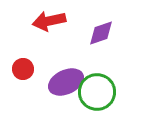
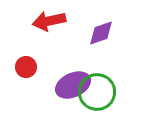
red circle: moved 3 px right, 2 px up
purple ellipse: moved 7 px right, 3 px down
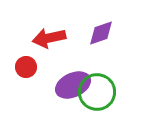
red arrow: moved 17 px down
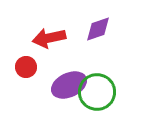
purple diamond: moved 3 px left, 4 px up
purple ellipse: moved 4 px left
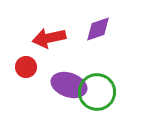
purple ellipse: rotated 44 degrees clockwise
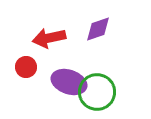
purple ellipse: moved 3 px up
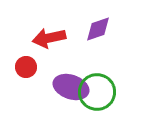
purple ellipse: moved 2 px right, 5 px down
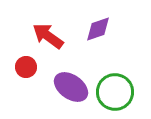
red arrow: moved 1 px left, 2 px up; rotated 48 degrees clockwise
purple ellipse: rotated 16 degrees clockwise
green circle: moved 18 px right
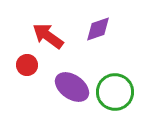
red circle: moved 1 px right, 2 px up
purple ellipse: moved 1 px right
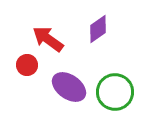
purple diamond: rotated 16 degrees counterclockwise
red arrow: moved 3 px down
purple ellipse: moved 3 px left
